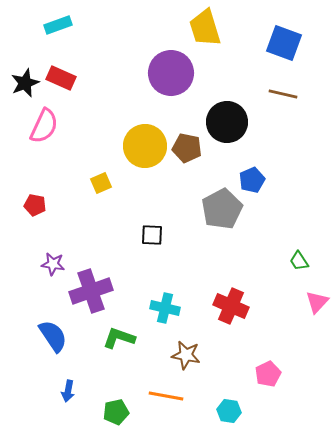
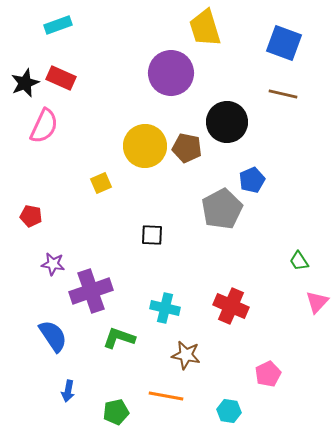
red pentagon: moved 4 px left, 11 px down
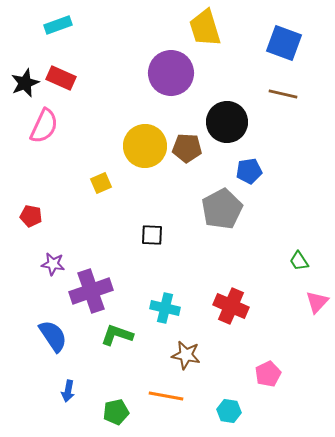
brown pentagon: rotated 8 degrees counterclockwise
blue pentagon: moved 3 px left, 9 px up; rotated 15 degrees clockwise
green L-shape: moved 2 px left, 3 px up
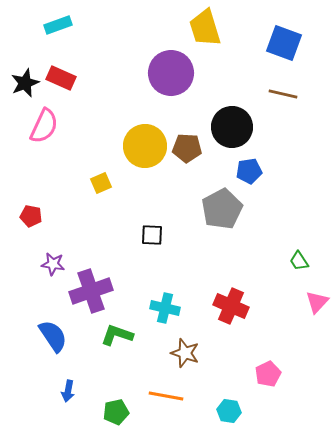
black circle: moved 5 px right, 5 px down
brown star: moved 1 px left, 2 px up; rotated 8 degrees clockwise
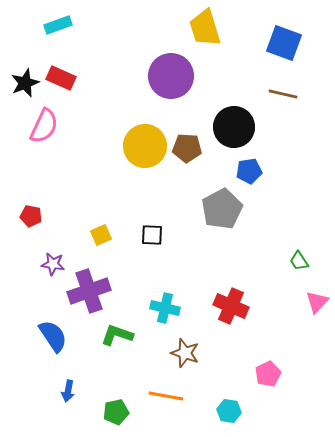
purple circle: moved 3 px down
black circle: moved 2 px right
yellow square: moved 52 px down
purple cross: moved 2 px left
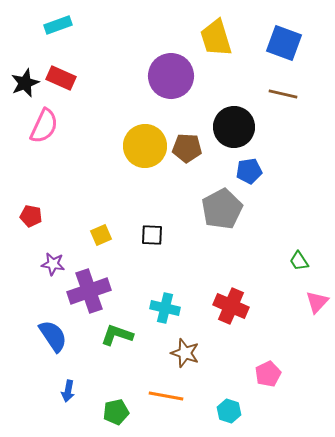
yellow trapezoid: moved 11 px right, 10 px down
cyan hexagon: rotated 10 degrees clockwise
